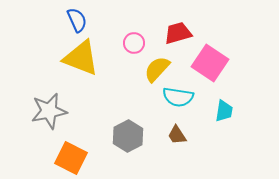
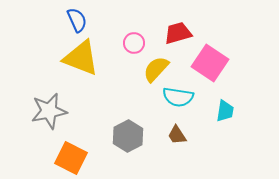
yellow semicircle: moved 1 px left
cyan trapezoid: moved 1 px right
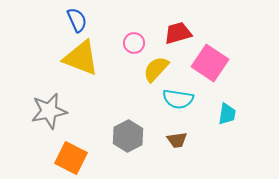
cyan semicircle: moved 2 px down
cyan trapezoid: moved 2 px right, 3 px down
brown trapezoid: moved 5 px down; rotated 65 degrees counterclockwise
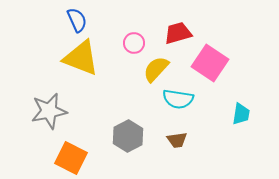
cyan trapezoid: moved 14 px right
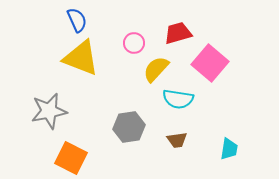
pink square: rotated 6 degrees clockwise
cyan trapezoid: moved 12 px left, 35 px down
gray hexagon: moved 1 px right, 9 px up; rotated 20 degrees clockwise
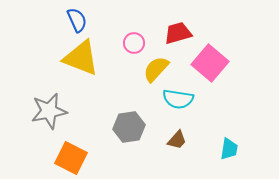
brown trapezoid: rotated 40 degrees counterclockwise
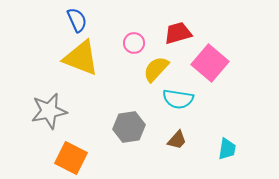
cyan trapezoid: moved 2 px left
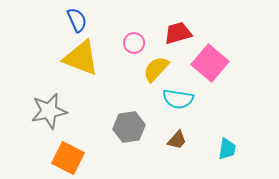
orange square: moved 3 px left
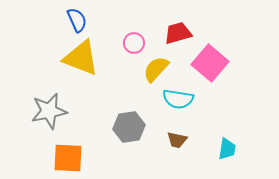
brown trapezoid: rotated 60 degrees clockwise
orange square: rotated 24 degrees counterclockwise
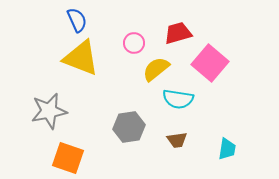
yellow semicircle: rotated 8 degrees clockwise
brown trapezoid: rotated 20 degrees counterclockwise
orange square: rotated 16 degrees clockwise
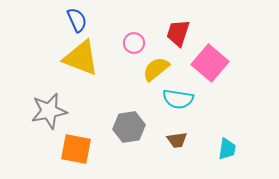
red trapezoid: rotated 56 degrees counterclockwise
orange square: moved 8 px right, 9 px up; rotated 8 degrees counterclockwise
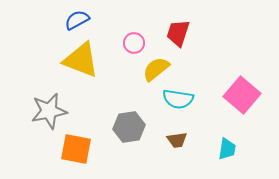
blue semicircle: rotated 95 degrees counterclockwise
yellow triangle: moved 2 px down
pink square: moved 32 px right, 32 px down
